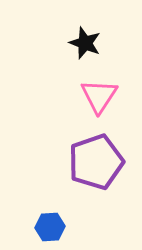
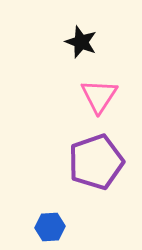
black star: moved 4 px left, 1 px up
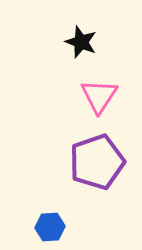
purple pentagon: moved 1 px right
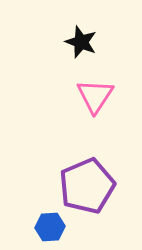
pink triangle: moved 4 px left
purple pentagon: moved 10 px left, 24 px down; rotated 4 degrees counterclockwise
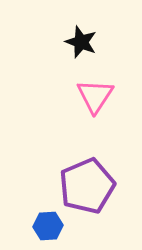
blue hexagon: moved 2 px left, 1 px up
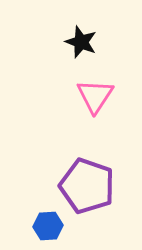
purple pentagon: rotated 30 degrees counterclockwise
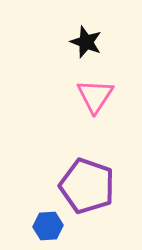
black star: moved 5 px right
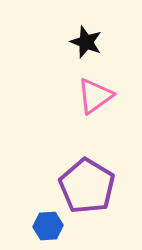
pink triangle: rotated 21 degrees clockwise
purple pentagon: rotated 12 degrees clockwise
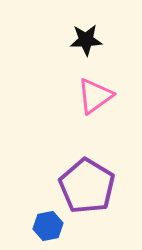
black star: moved 2 px up; rotated 24 degrees counterclockwise
blue hexagon: rotated 8 degrees counterclockwise
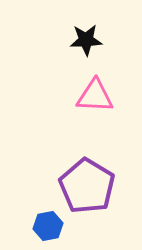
pink triangle: rotated 39 degrees clockwise
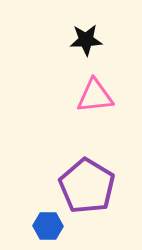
pink triangle: rotated 9 degrees counterclockwise
blue hexagon: rotated 12 degrees clockwise
